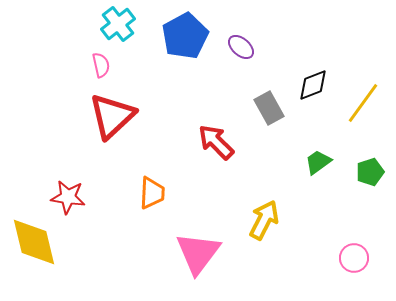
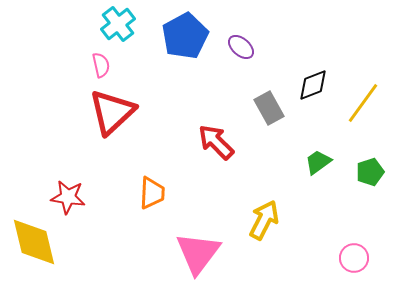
red triangle: moved 4 px up
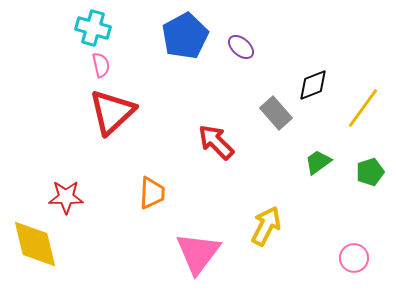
cyan cross: moved 25 px left, 4 px down; rotated 36 degrees counterclockwise
yellow line: moved 5 px down
gray rectangle: moved 7 px right, 5 px down; rotated 12 degrees counterclockwise
red star: moved 2 px left; rotated 8 degrees counterclockwise
yellow arrow: moved 2 px right, 6 px down
yellow diamond: moved 1 px right, 2 px down
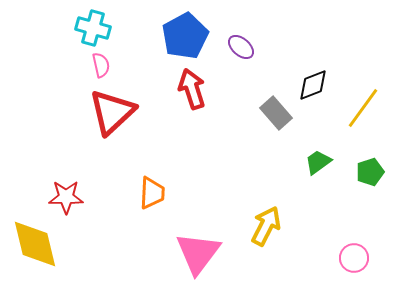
red arrow: moved 24 px left, 53 px up; rotated 27 degrees clockwise
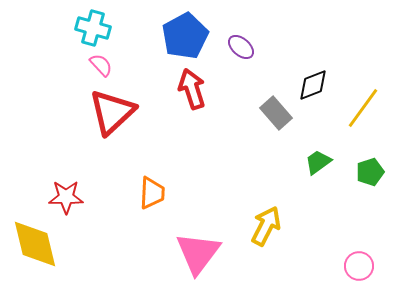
pink semicircle: rotated 30 degrees counterclockwise
pink circle: moved 5 px right, 8 px down
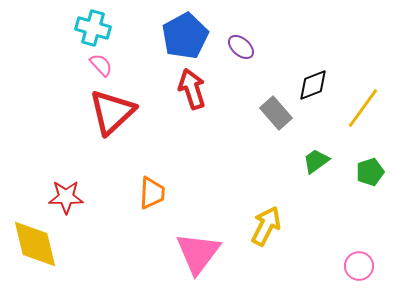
green trapezoid: moved 2 px left, 1 px up
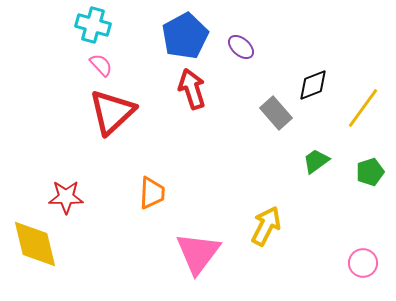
cyan cross: moved 3 px up
pink circle: moved 4 px right, 3 px up
